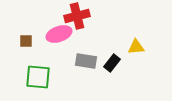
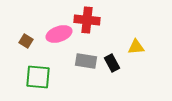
red cross: moved 10 px right, 4 px down; rotated 20 degrees clockwise
brown square: rotated 32 degrees clockwise
black rectangle: rotated 66 degrees counterclockwise
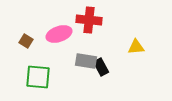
red cross: moved 2 px right
black rectangle: moved 11 px left, 4 px down
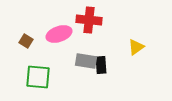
yellow triangle: rotated 30 degrees counterclockwise
black rectangle: moved 2 px up; rotated 24 degrees clockwise
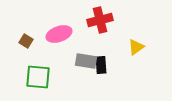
red cross: moved 11 px right; rotated 20 degrees counterclockwise
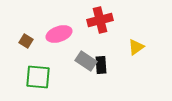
gray rectangle: rotated 25 degrees clockwise
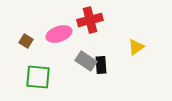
red cross: moved 10 px left
